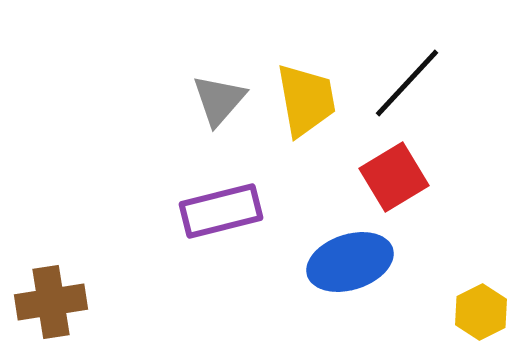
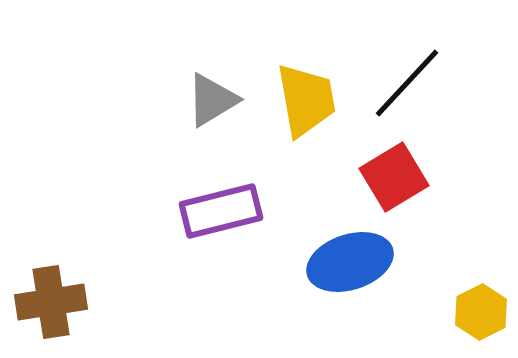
gray triangle: moved 7 px left; rotated 18 degrees clockwise
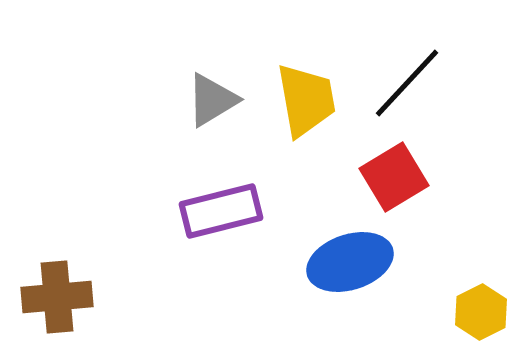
brown cross: moved 6 px right, 5 px up; rotated 4 degrees clockwise
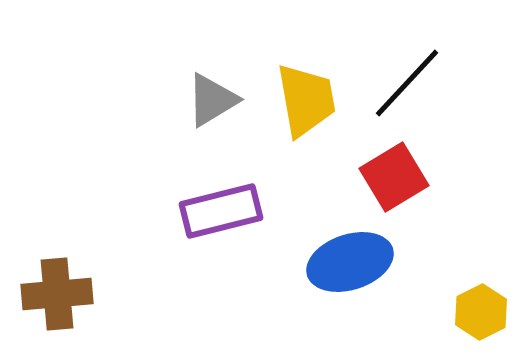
brown cross: moved 3 px up
